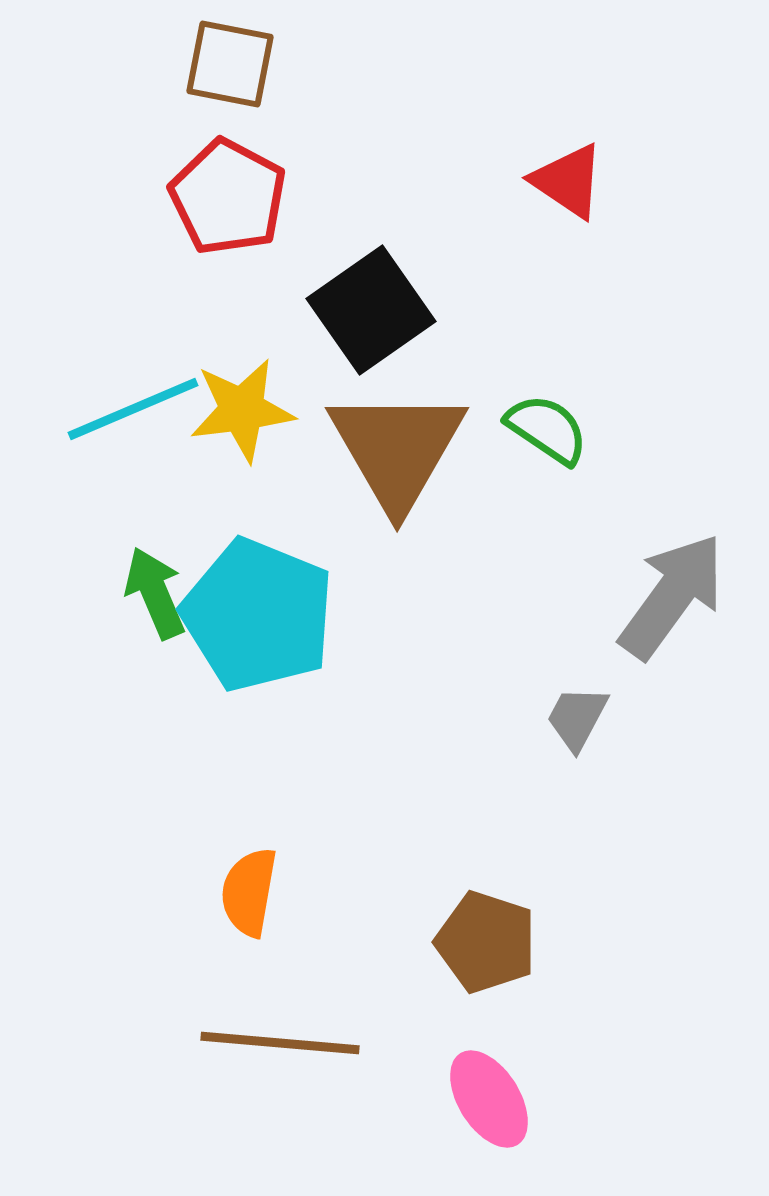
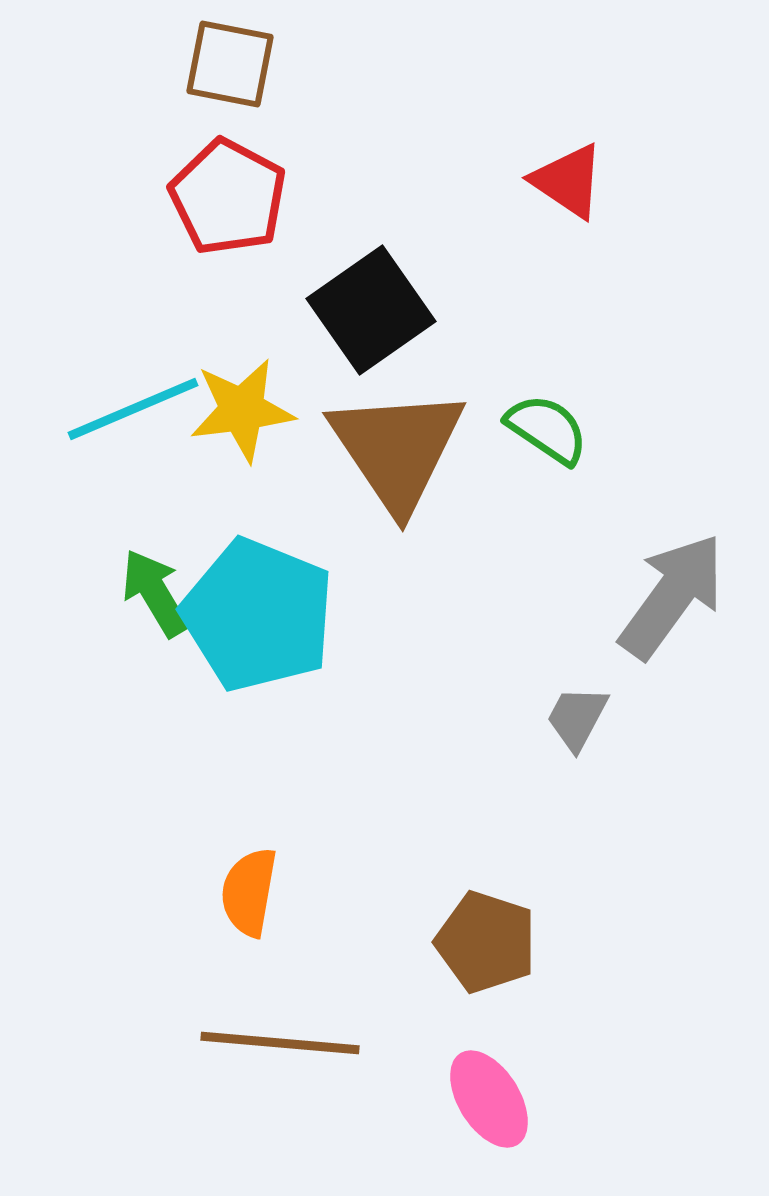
brown triangle: rotated 4 degrees counterclockwise
green arrow: rotated 8 degrees counterclockwise
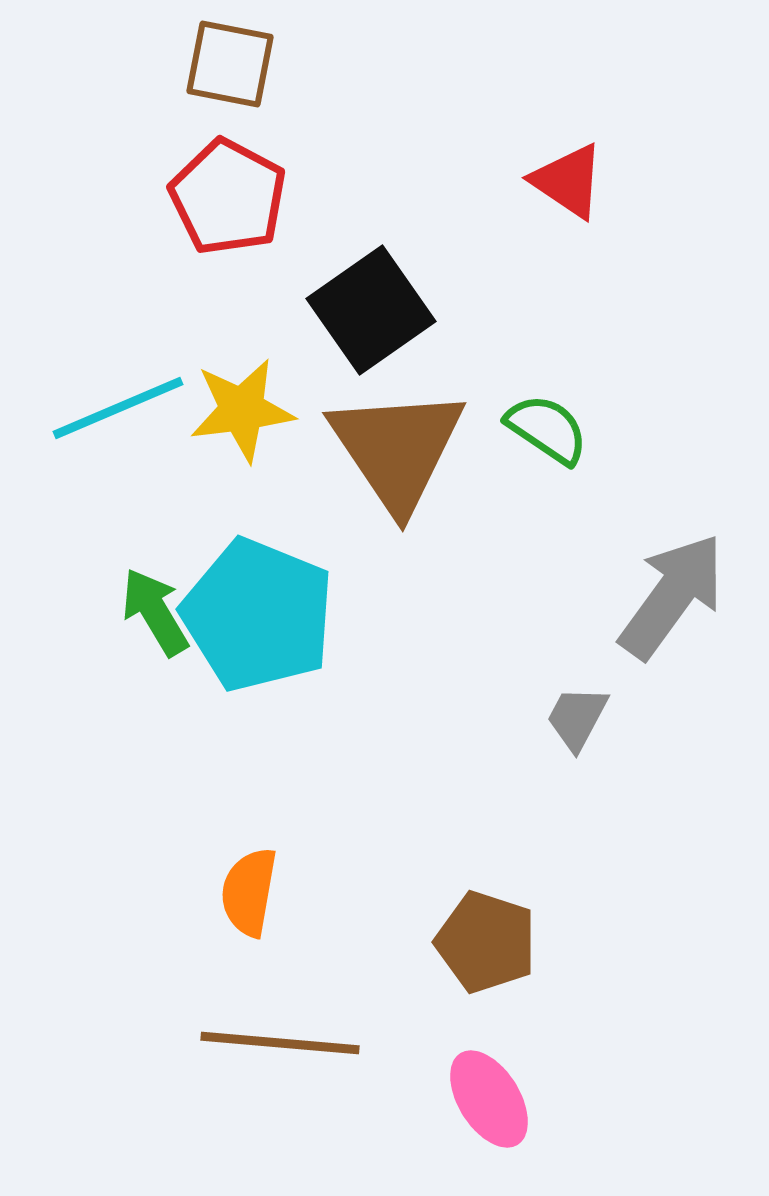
cyan line: moved 15 px left, 1 px up
green arrow: moved 19 px down
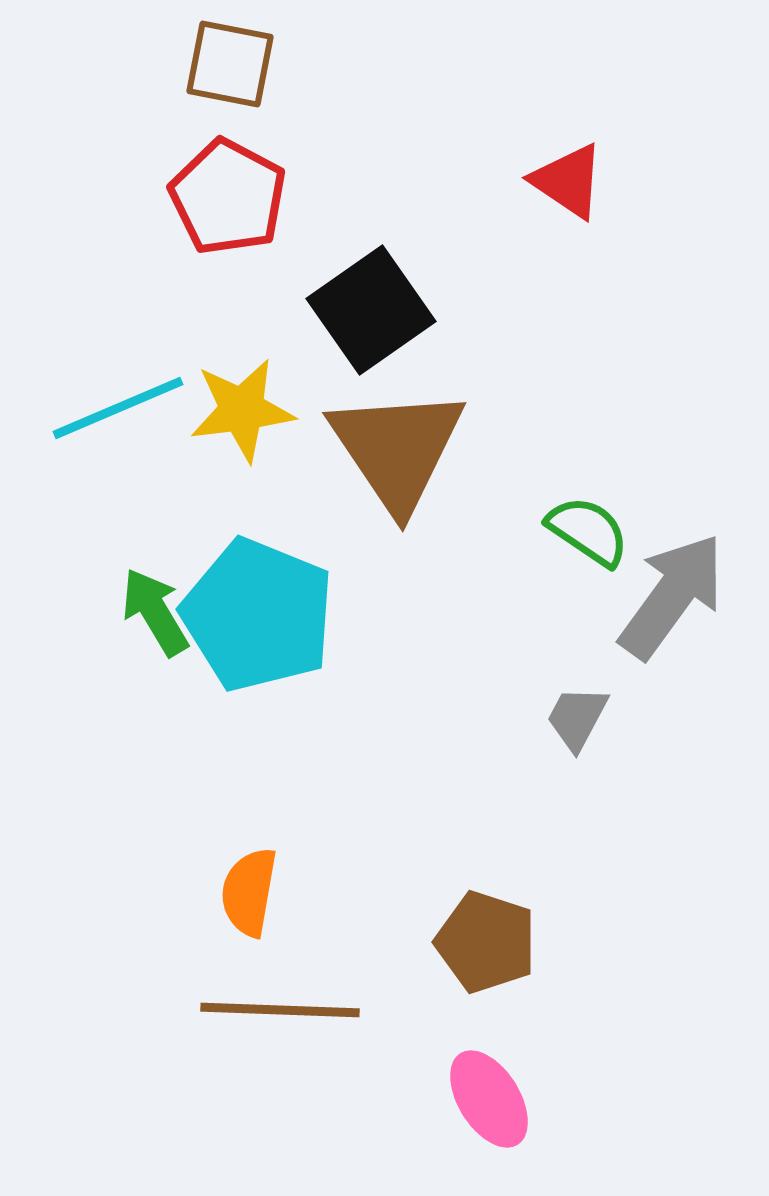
green semicircle: moved 41 px right, 102 px down
brown line: moved 33 px up; rotated 3 degrees counterclockwise
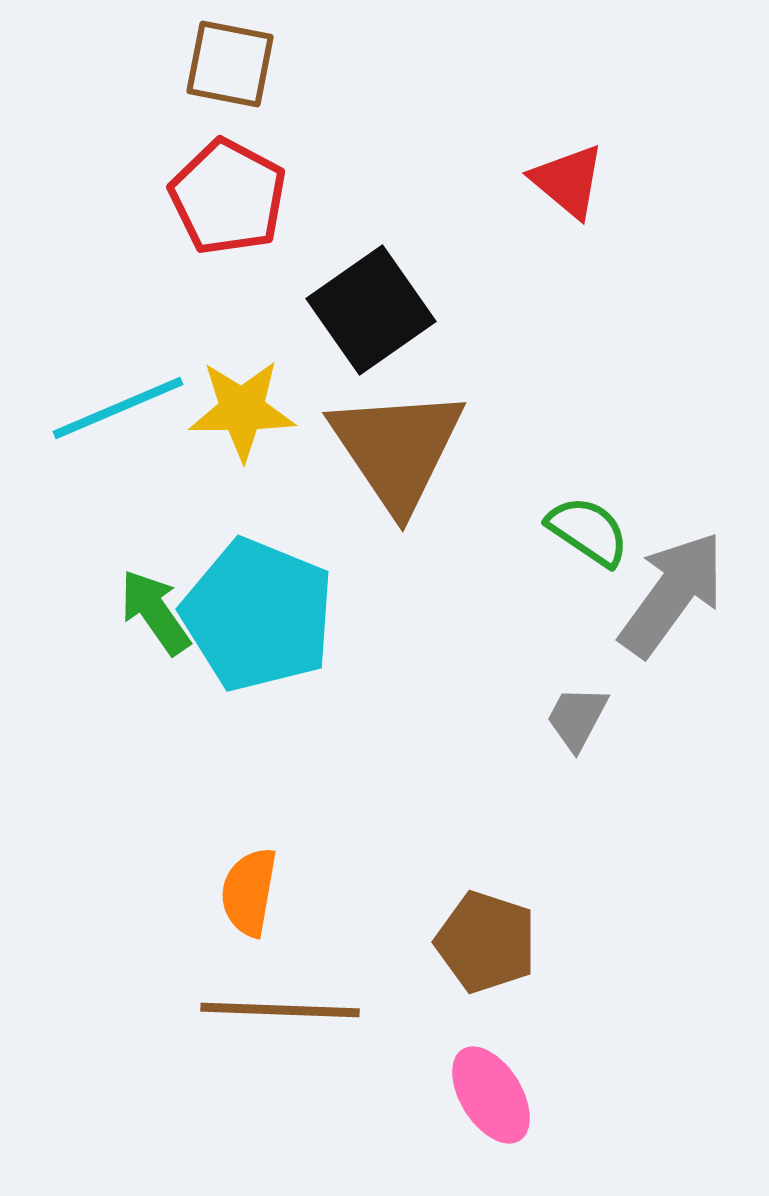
red triangle: rotated 6 degrees clockwise
yellow star: rotated 7 degrees clockwise
gray arrow: moved 2 px up
green arrow: rotated 4 degrees counterclockwise
pink ellipse: moved 2 px right, 4 px up
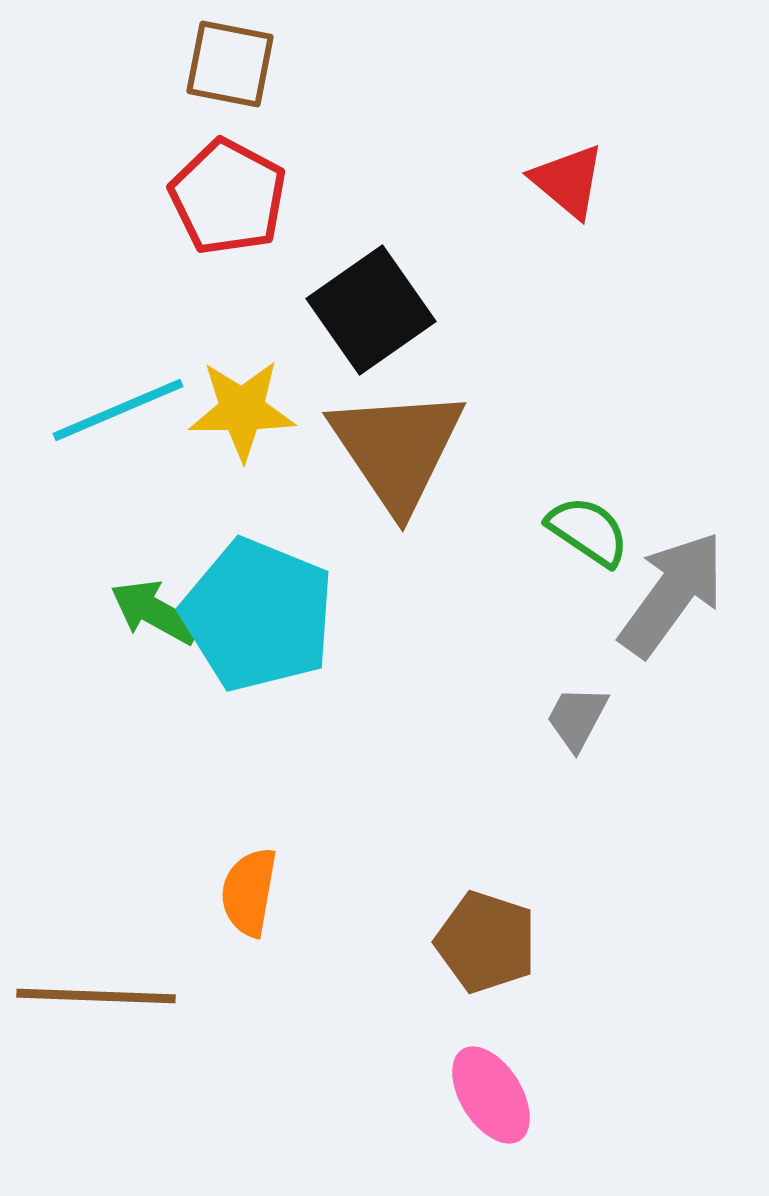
cyan line: moved 2 px down
green arrow: rotated 26 degrees counterclockwise
brown line: moved 184 px left, 14 px up
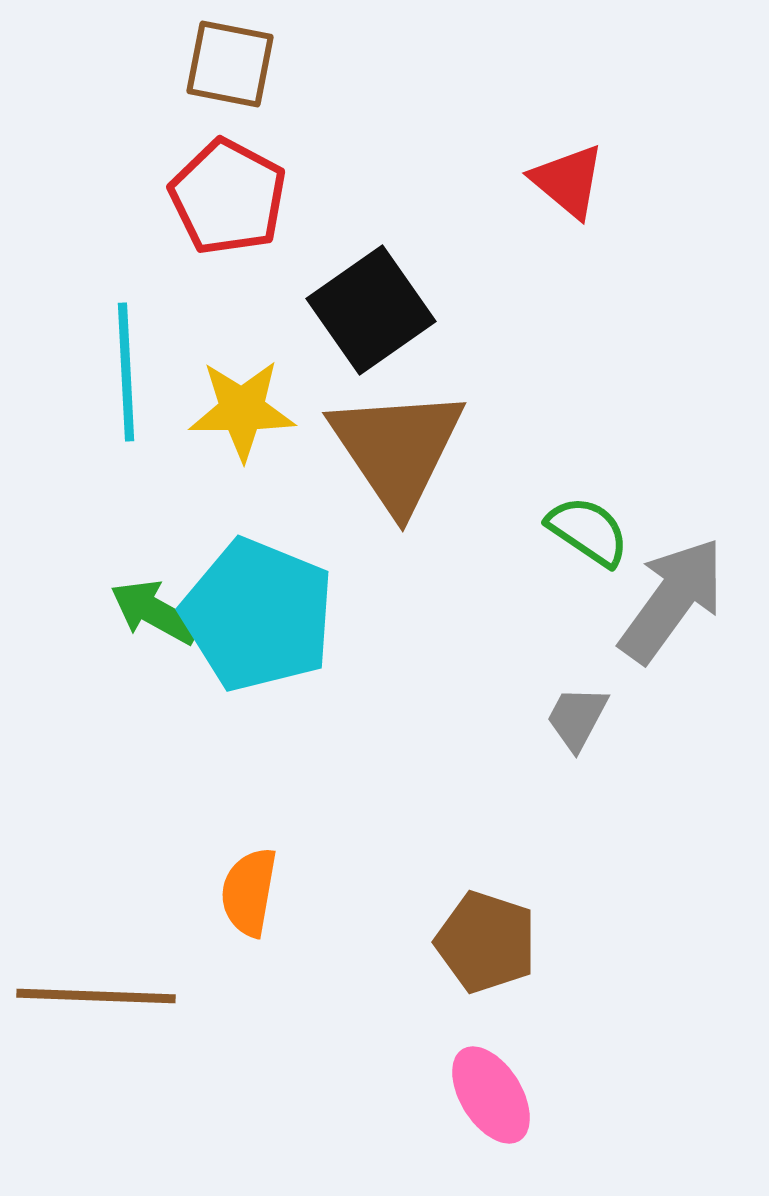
cyan line: moved 8 px right, 38 px up; rotated 70 degrees counterclockwise
gray arrow: moved 6 px down
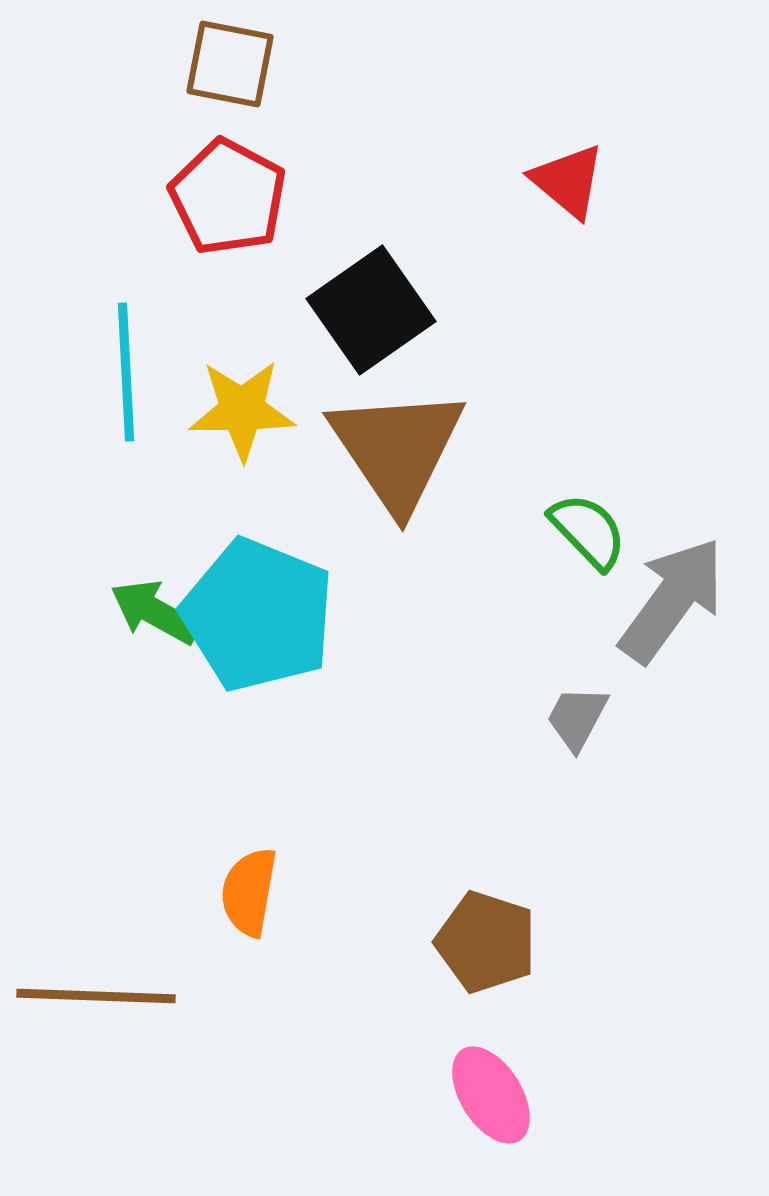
green semicircle: rotated 12 degrees clockwise
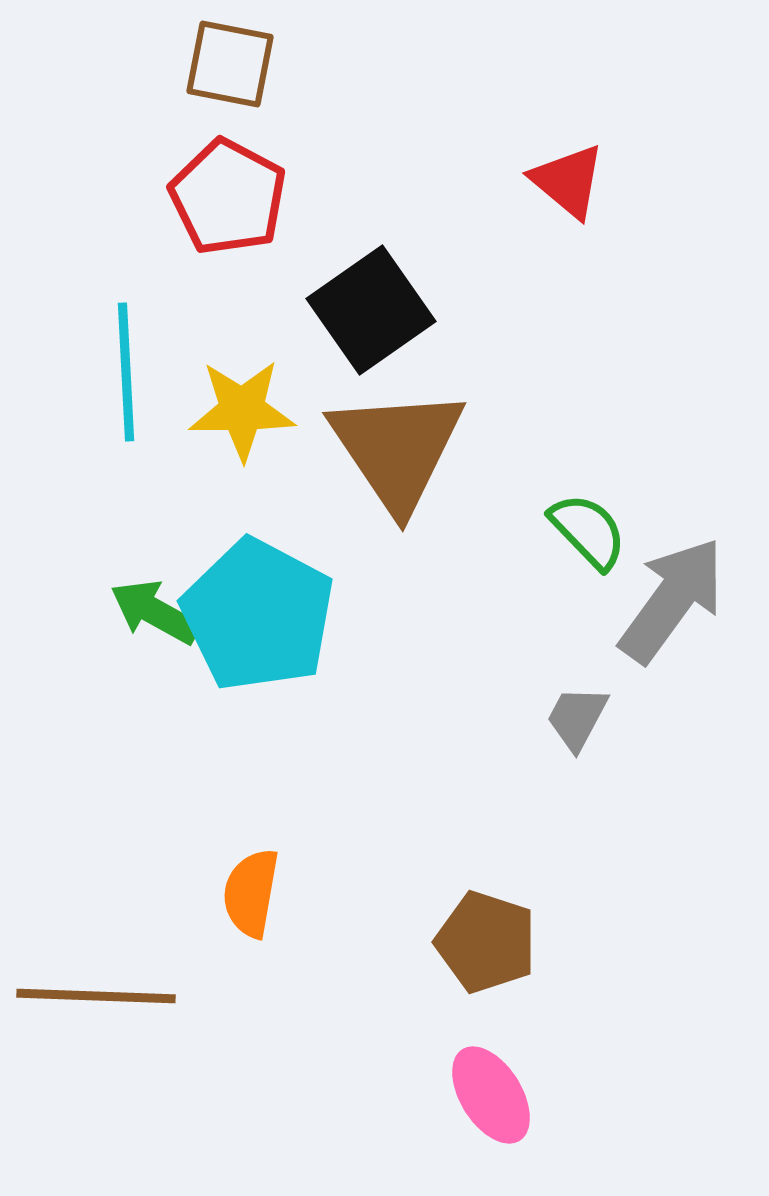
cyan pentagon: rotated 6 degrees clockwise
orange semicircle: moved 2 px right, 1 px down
